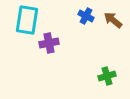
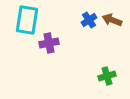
blue cross: moved 3 px right, 4 px down; rotated 28 degrees clockwise
brown arrow: moved 1 px left; rotated 18 degrees counterclockwise
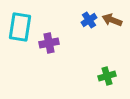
cyan rectangle: moved 7 px left, 7 px down
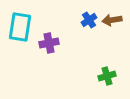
brown arrow: rotated 30 degrees counterclockwise
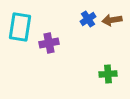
blue cross: moved 1 px left, 1 px up
green cross: moved 1 px right, 2 px up; rotated 12 degrees clockwise
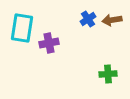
cyan rectangle: moved 2 px right, 1 px down
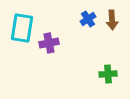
brown arrow: rotated 84 degrees counterclockwise
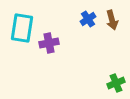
brown arrow: rotated 12 degrees counterclockwise
green cross: moved 8 px right, 9 px down; rotated 18 degrees counterclockwise
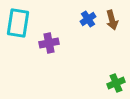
cyan rectangle: moved 4 px left, 5 px up
